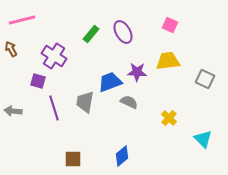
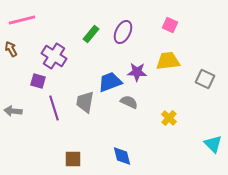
purple ellipse: rotated 55 degrees clockwise
cyan triangle: moved 10 px right, 5 px down
blue diamond: rotated 65 degrees counterclockwise
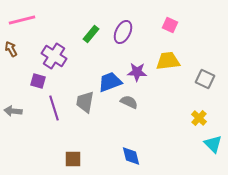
yellow cross: moved 30 px right
blue diamond: moved 9 px right
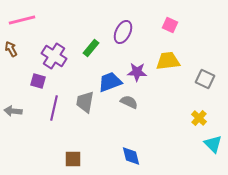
green rectangle: moved 14 px down
purple line: rotated 30 degrees clockwise
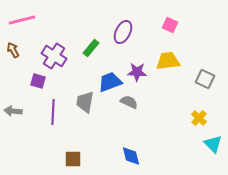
brown arrow: moved 2 px right, 1 px down
purple line: moved 1 px left, 4 px down; rotated 10 degrees counterclockwise
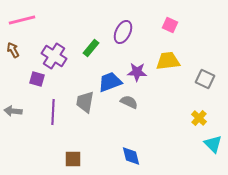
purple square: moved 1 px left, 2 px up
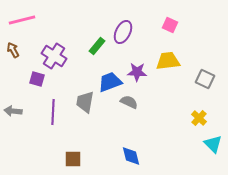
green rectangle: moved 6 px right, 2 px up
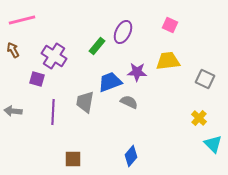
blue diamond: rotated 55 degrees clockwise
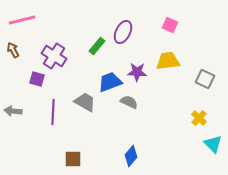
gray trapezoid: rotated 110 degrees clockwise
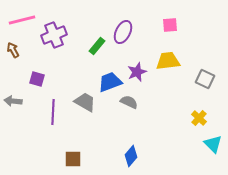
pink square: rotated 28 degrees counterclockwise
purple cross: moved 21 px up; rotated 35 degrees clockwise
purple star: rotated 24 degrees counterclockwise
gray arrow: moved 10 px up
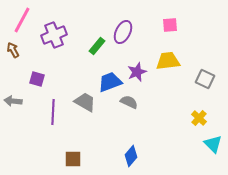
pink line: rotated 48 degrees counterclockwise
